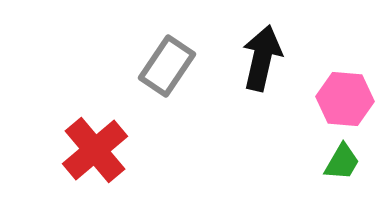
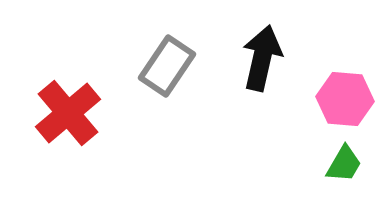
red cross: moved 27 px left, 37 px up
green trapezoid: moved 2 px right, 2 px down
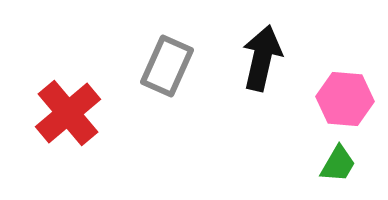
gray rectangle: rotated 10 degrees counterclockwise
green trapezoid: moved 6 px left
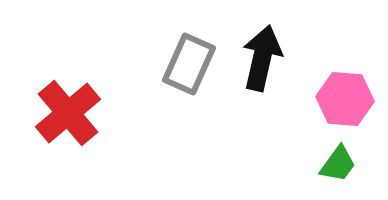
gray rectangle: moved 22 px right, 2 px up
green trapezoid: rotated 6 degrees clockwise
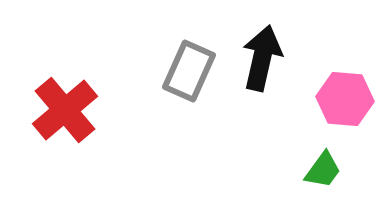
gray rectangle: moved 7 px down
red cross: moved 3 px left, 3 px up
green trapezoid: moved 15 px left, 6 px down
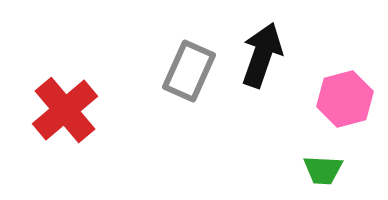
black arrow: moved 3 px up; rotated 6 degrees clockwise
pink hexagon: rotated 20 degrees counterclockwise
green trapezoid: rotated 57 degrees clockwise
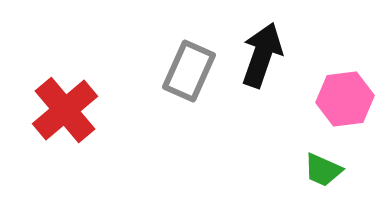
pink hexagon: rotated 8 degrees clockwise
green trapezoid: rotated 21 degrees clockwise
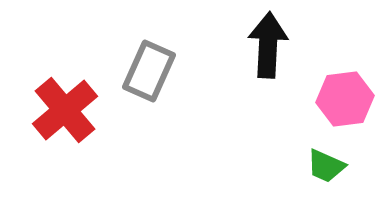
black arrow: moved 6 px right, 10 px up; rotated 16 degrees counterclockwise
gray rectangle: moved 40 px left
green trapezoid: moved 3 px right, 4 px up
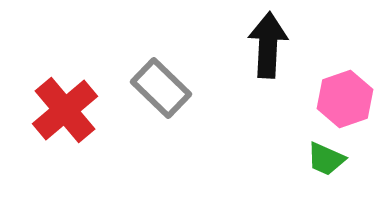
gray rectangle: moved 12 px right, 17 px down; rotated 70 degrees counterclockwise
pink hexagon: rotated 12 degrees counterclockwise
green trapezoid: moved 7 px up
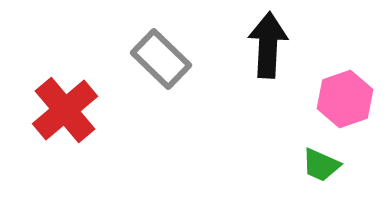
gray rectangle: moved 29 px up
green trapezoid: moved 5 px left, 6 px down
